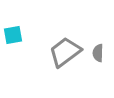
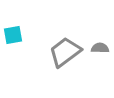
gray semicircle: moved 2 px right, 5 px up; rotated 90 degrees clockwise
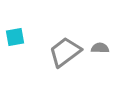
cyan square: moved 2 px right, 2 px down
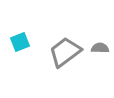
cyan square: moved 5 px right, 5 px down; rotated 12 degrees counterclockwise
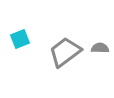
cyan square: moved 3 px up
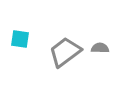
cyan square: rotated 30 degrees clockwise
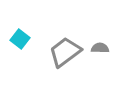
cyan square: rotated 30 degrees clockwise
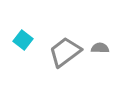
cyan square: moved 3 px right, 1 px down
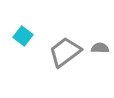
cyan square: moved 4 px up
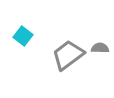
gray trapezoid: moved 3 px right, 3 px down
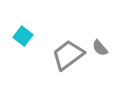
gray semicircle: rotated 132 degrees counterclockwise
